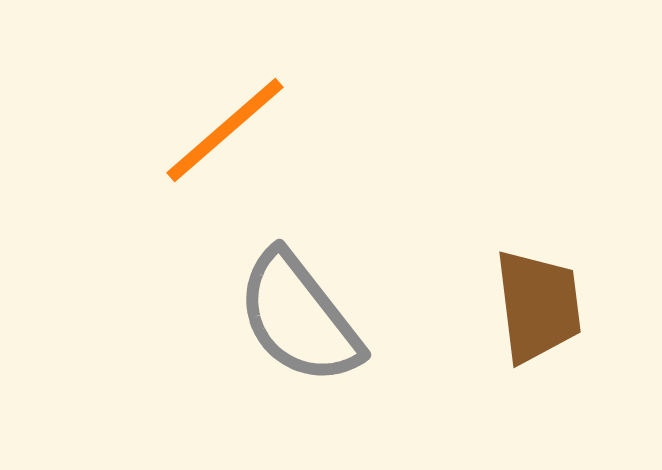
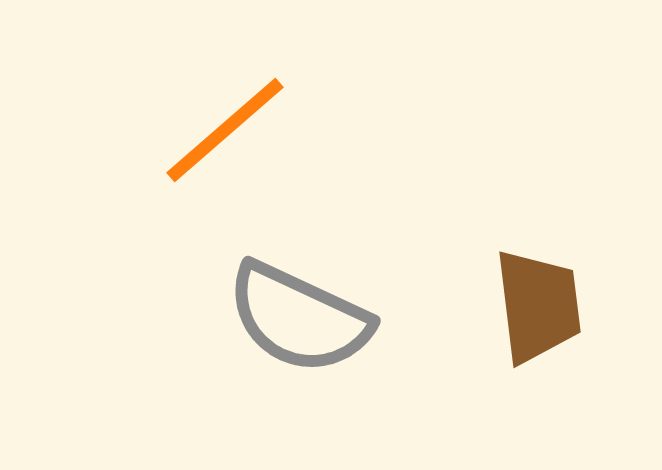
gray semicircle: rotated 27 degrees counterclockwise
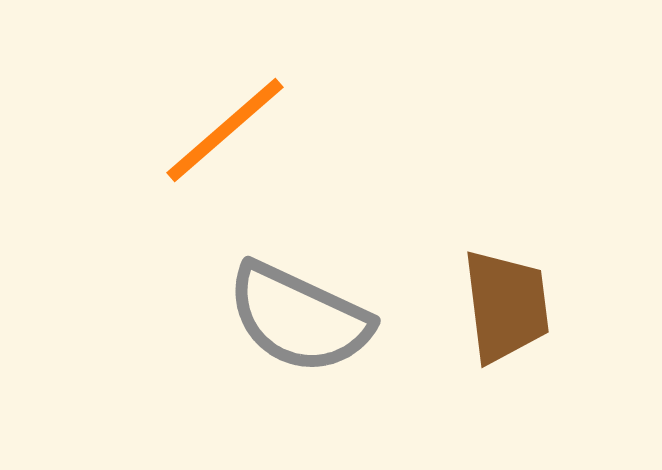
brown trapezoid: moved 32 px left
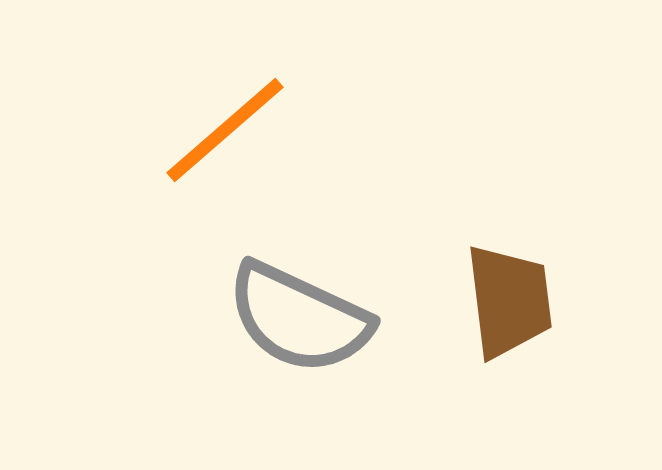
brown trapezoid: moved 3 px right, 5 px up
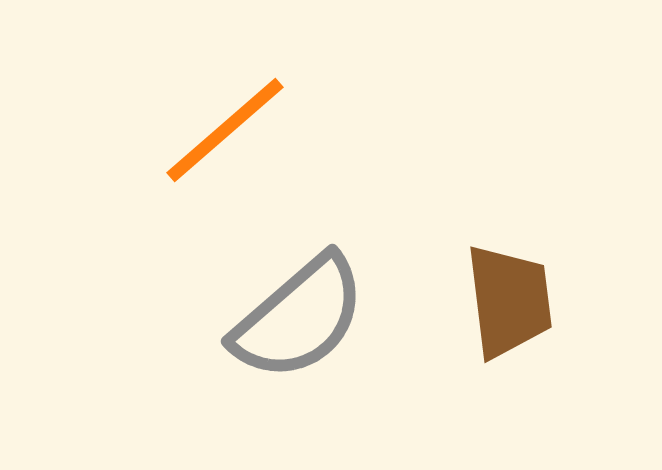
gray semicircle: rotated 66 degrees counterclockwise
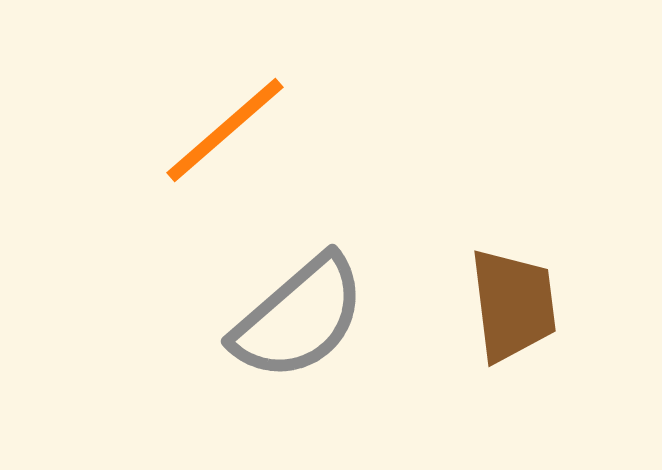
brown trapezoid: moved 4 px right, 4 px down
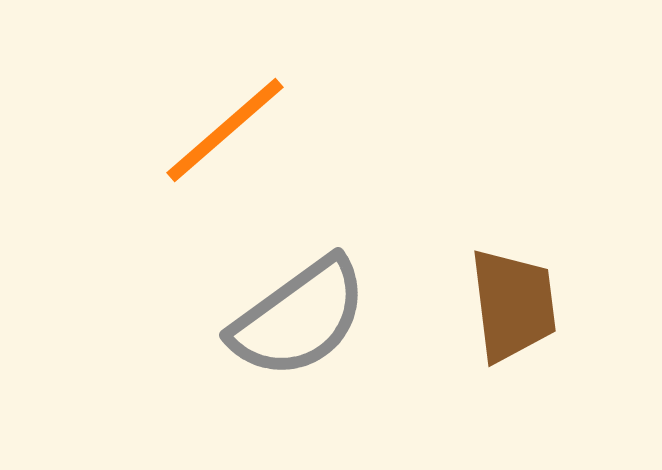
gray semicircle: rotated 5 degrees clockwise
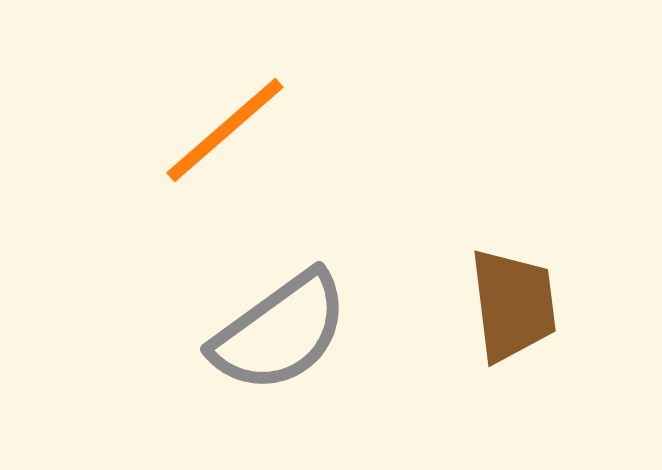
gray semicircle: moved 19 px left, 14 px down
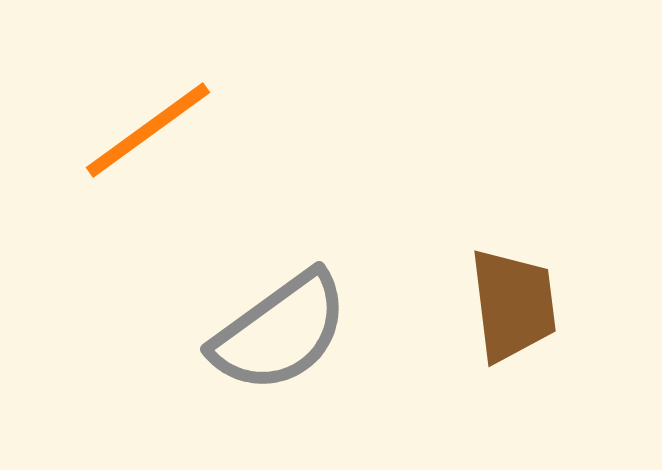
orange line: moved 77 px left; rotated 5 degrees clockwise
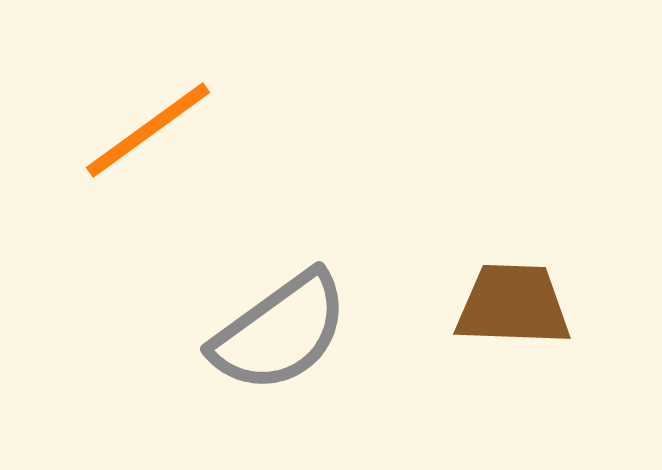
brown trapezoid: rotated 81 degrees counterclockwise
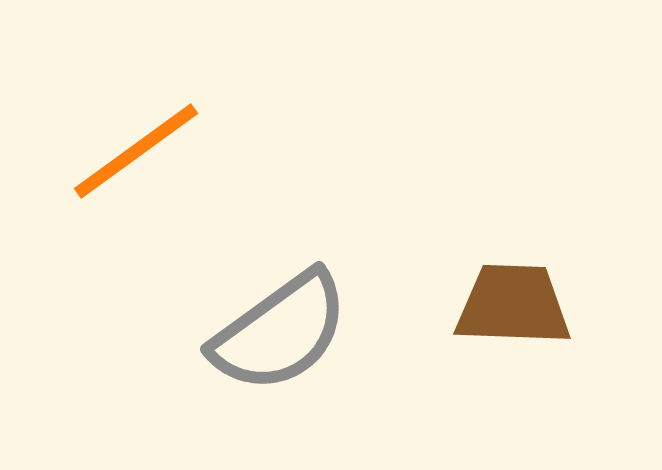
orange line: moved 12 px left, 21 px down
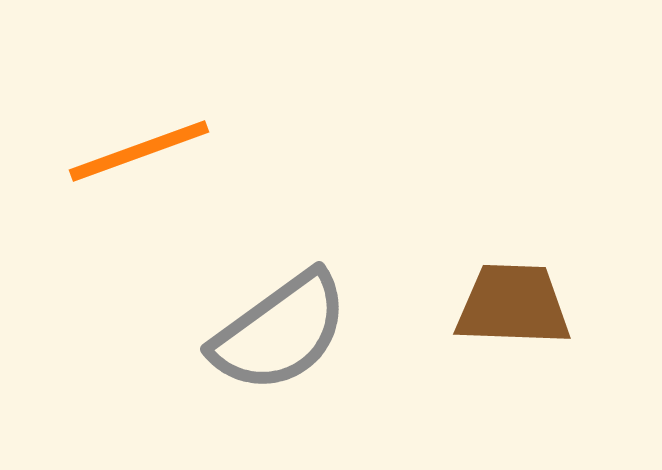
orange line: moved 3 px right; rotated 16 degrees clockwise
